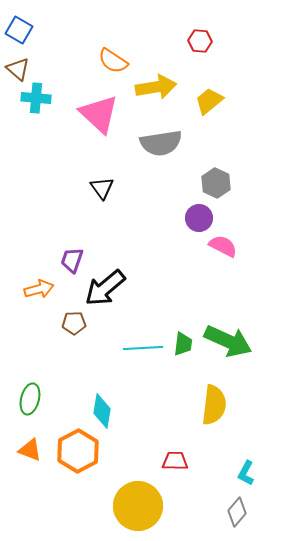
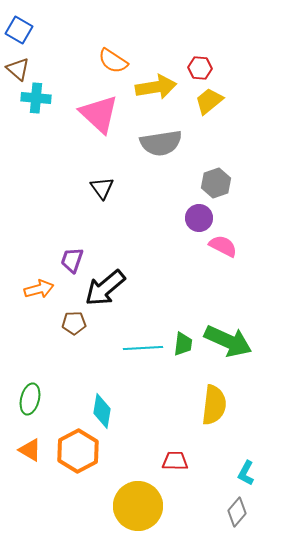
red hexagon: moved 27 px down
gray hexagon: rotated 16 degrees clockwise
orange triangle: rotated 10 degrees clockwise
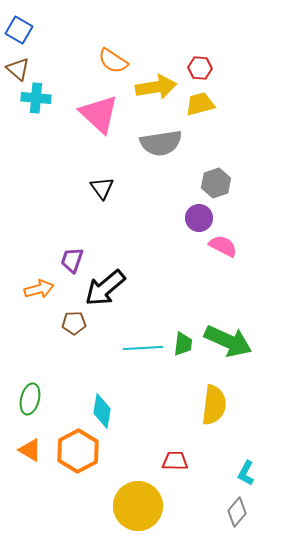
yellow trapezoid: moved 9 px left, 3 px down; rotated 24 degrees clockwise
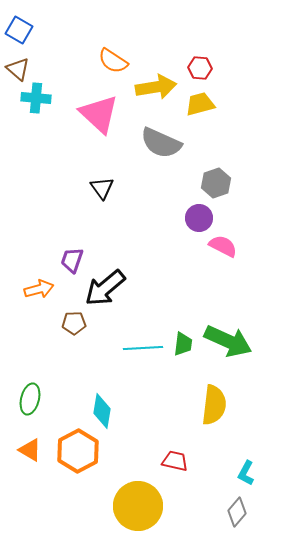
gray semicircle: rotated 33 degrees clockwise
red trapezoid: rotated 12 degrees clockwise
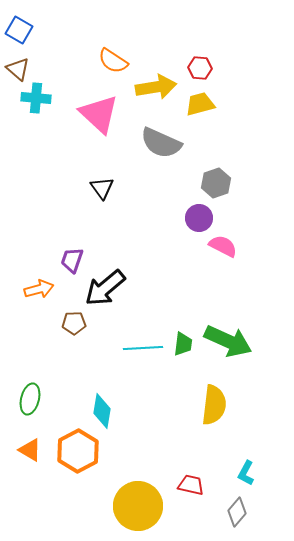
red trapezoid: moved 16 px right, 24 px down
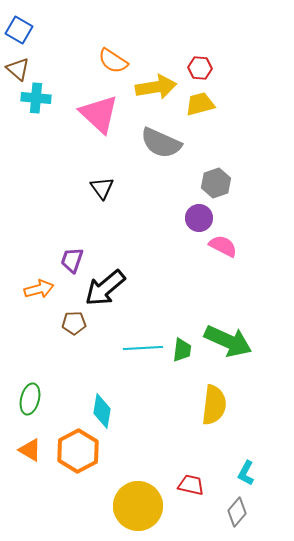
green trapezoid: moved 1 px left, 6 px down
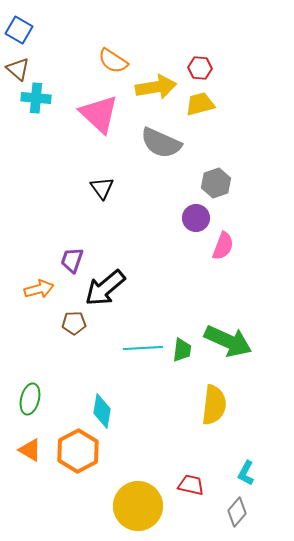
purple circle: moved 3 px left
pink semicircle: rotated 84 degrees clockwise
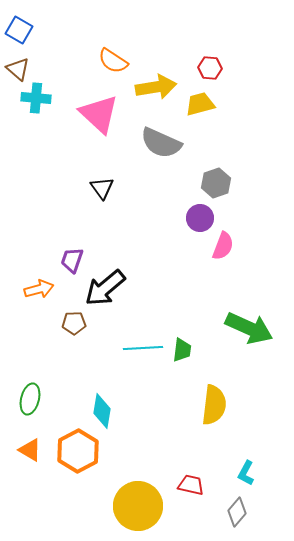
red hexagon: moved 10 px right
purple circle: moved 4 px right
green arrow: moved 21 px right, 13 px up
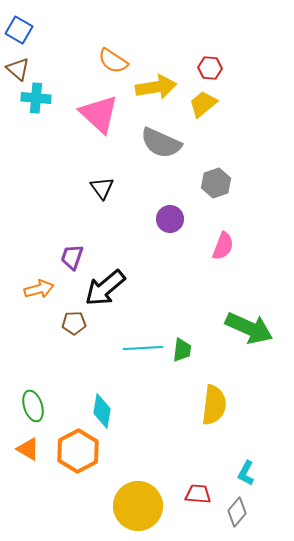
yellow trapezoid: moved 3 px right; rotated 24 degrees counterclockwise
purple circle: moved 30 px left, 1 px down
purple trapezoid: moved 3 px up
green ellipse: moved 3 px right, 7 px down; rotated 32 degrees counterclockwise
orange triangle: moved 2 px left, 1 px up
red trapezoid: moved 7 px right, 9 px down; rotated 8 degrees counterclockwise
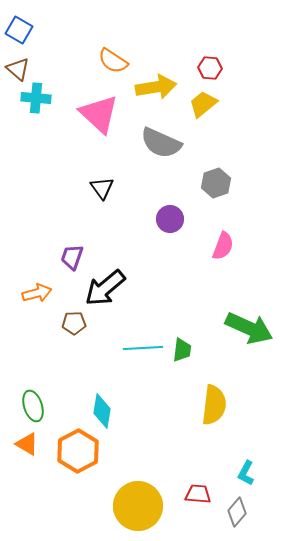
orange arrow: moved 2 px left, 4 px down
orange triangle: moved 1 px left, 5 px up
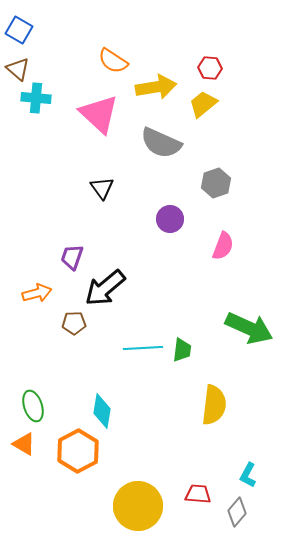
orange triangle: moved 3 px left
cyan L-shape: moved 2 px right, 2 px down
